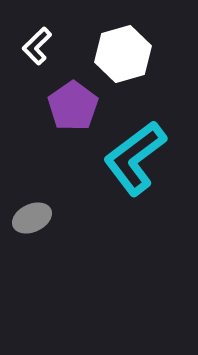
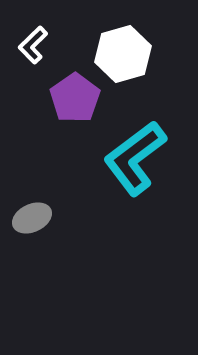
white L-shape: moved 4 px left, 1 px up
purple pentagon: moved 2 px right, 8 px up
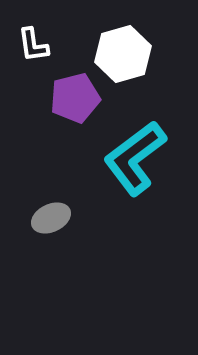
white L-shape: rotated 54 degrees counterclockwise
purple pentagon: rotated 21 degrees clockwise
gray ellipse: moved 19 px right
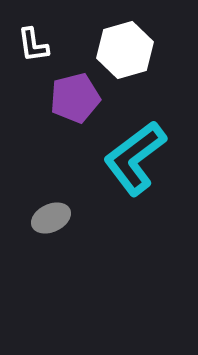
white hexagon: moved 2 px right, 4 px up
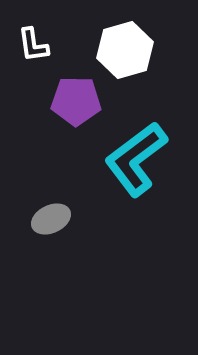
purple pentagon: moved 1 px right, 3 px down; rotated 15 degrees clockwise
cyan L-shape: moved 1 px right, 1 px down
gray ellipse: moved 1 px down
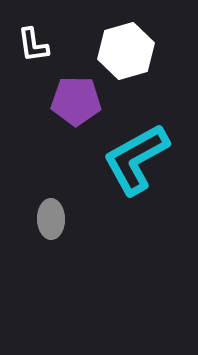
white hexagon: moved 1 px right, 1 px down
cyan L-shape: rotated 8 degrees clockwise
gray ellipse: rotated 66 degrees counterclockwise
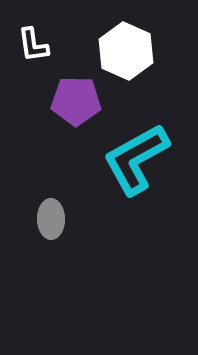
white hexagon: rotated 20 degrees counterclockwise
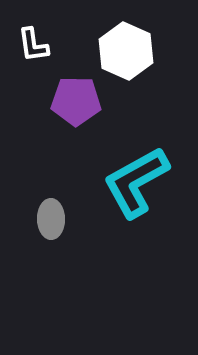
cyan L-shape: moved 23 px down
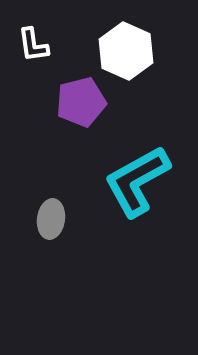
purple pentagon: moved 5 px right, 1 px down; rotated 15 degrees counterclockwise
cyan L-shape: moved 1 px right, 1 px up
gray ellipse: rotated 9 degrees clockwise
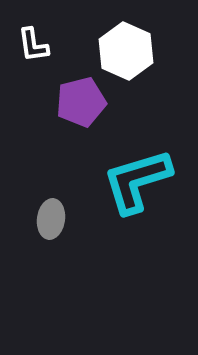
cyan L-shape: rotated 12 degrees clockwise
